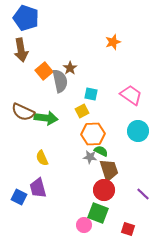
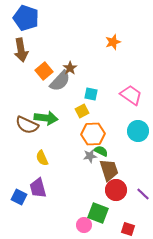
gray semicircle: rotated 55 degrees clockwise
brown semicircle: moved 4 px right, 13 px down
gray star: moved 1 px up; rotated 16 degrees counterclockwise
red circle: moved 12 px right
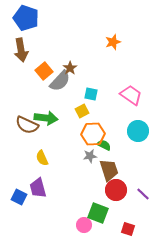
green semicircle: moved 3 px right, 6 px up
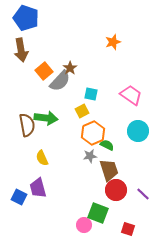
brown semicircle: rotated 125 degrees counterclockwise
orange hexagon: moved 1 px up; rotated 20 degrees counterclockwise
green semicircle: moved 3 px right
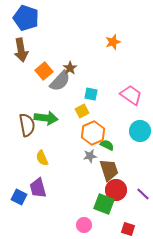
cyan circle: moved 2 px right
green square: moved 6 px right, 9 px up
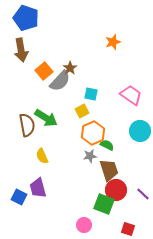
green arrow: rotated 25 degrees clockwise
yellow semicircle: moved 2 px up
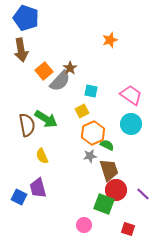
orange star: moved 3 px left, 2 px up
cyan square: moved 3 px up
green arrow: moved 1 px down
cyan circle: moved 9 px left, 7 px up
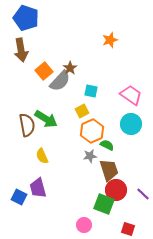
orange hexagon: moved 1 px left, 2 px up
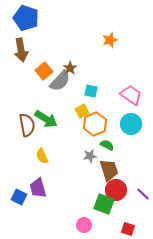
orange hexagon: moved 3 px right, 7 px up
